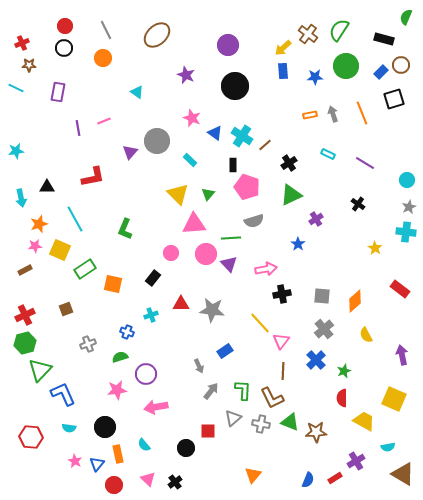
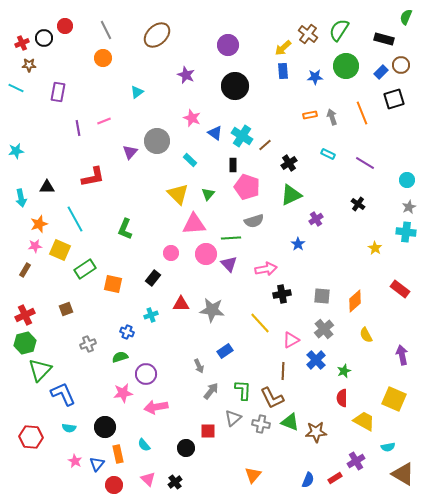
black circle at (64, 48): moved 20 px left, 10 px up
cyan triangle at (137, 92): rotated 48 degrees clockwise
gray arrow at (333, 114): moved 1 px left, 3 px down
brown rectangle at (25, 270): rotated 32 degrees counterclockwise
pink triangle at (281, 341): moved 10 px right, 1 px up; rotated 24 degrees clockwise
pink star at (117, 390): moved 6 px right, 3 px down
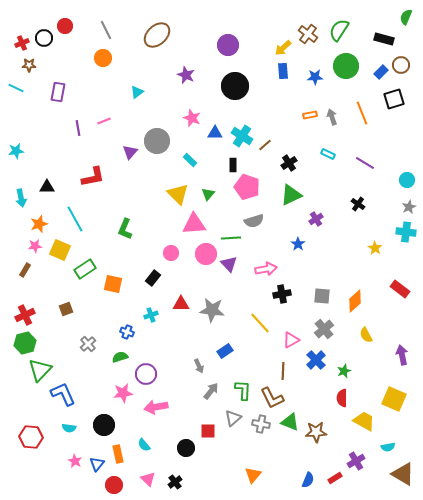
blue triangle at (215, 133): rotated 35 degrees counterclockwise
gray cross at (88, 344): rotated 21 degrees counterclockwise
black circle at (105, 427): moved 1 px left, 2 px up
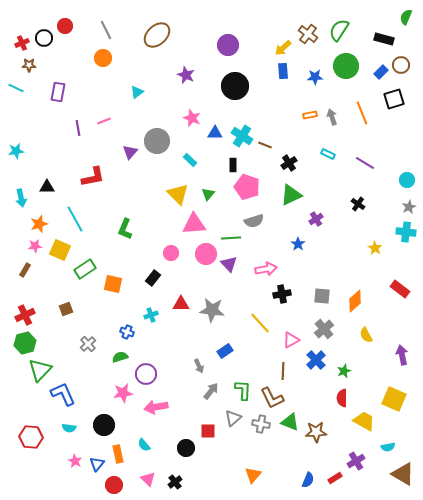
brown line at (265, 145): rotated 64 degrees clockwise
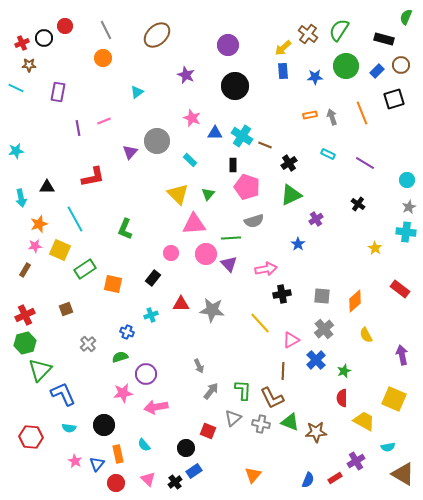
blue rectangle at (381, 72): moved 4 px left, 1 px up
blue rectangle at (225, 351): moved 31 px left, 120 px down
red square at (208, 431): rotated 21 degrees clockwise
red circle at (114, 485): moved 2 px right, 2 px up
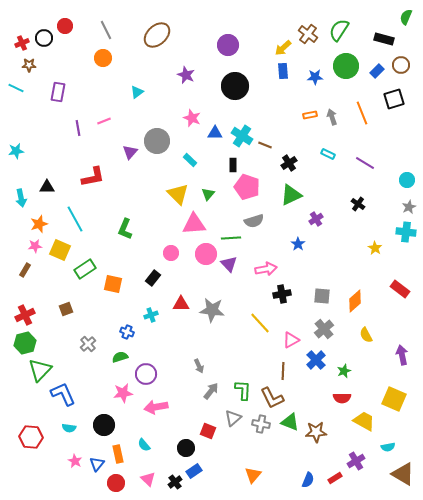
red semicircle at (342, 398): rotated 90 degrees counterclockwise
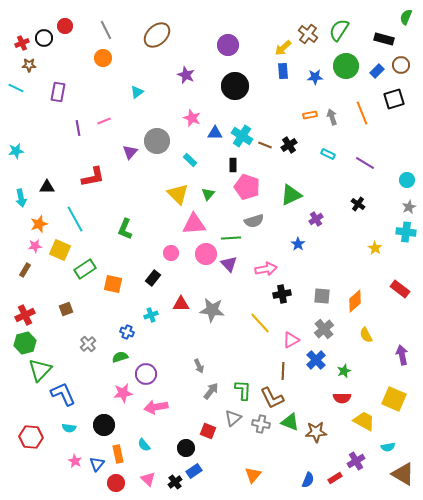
black cross at (289, 163): moved 18 px up
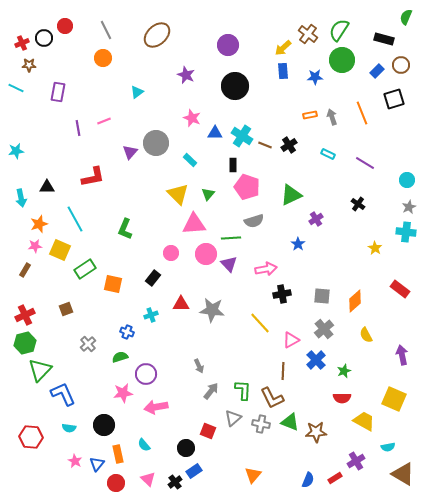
green circle at (346, 66): moved 4 px left, 6 px up
gray circle at (157, 141): moved 1 px left, 2 px down
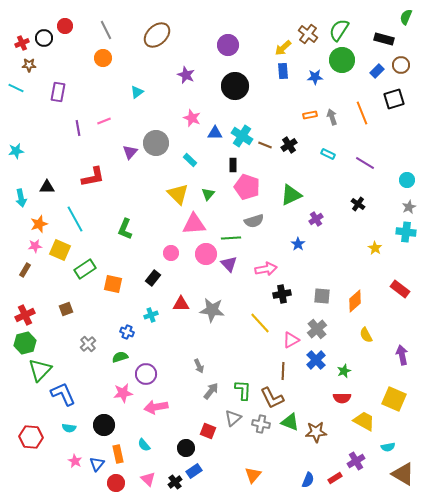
gray cross at (324, 329): moved 7 px left
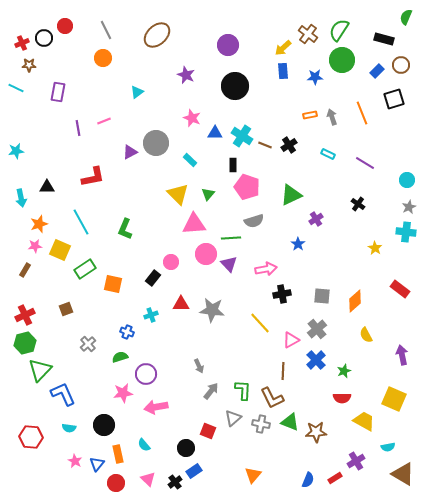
purple triangle at (130, 152): rotated 21 degrees clockwise
cyan line at (75, 219): moved 6 px right, 3 px down
pink circle at (171, 253): moved 9 px down
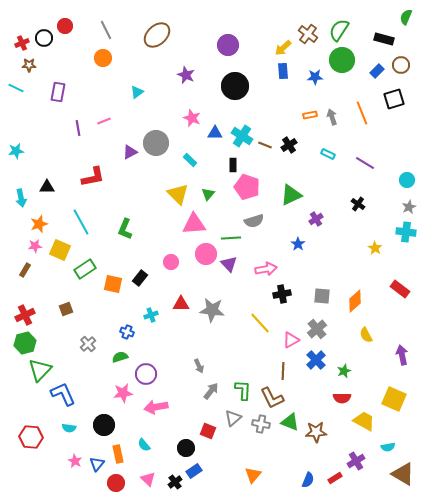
black rectangle at (153, 278): moved 13 px left
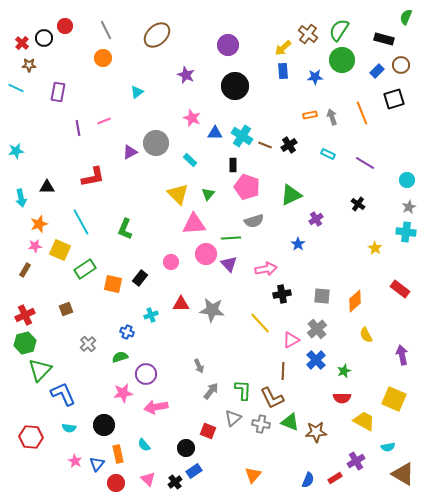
red cross at (22, 43): rotated 24 degrees counterclockwise
